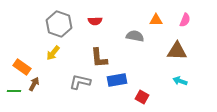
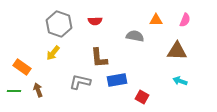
brown arrow: moved 4 px right, 6 px down; rotated 48 degrees counterclockwise
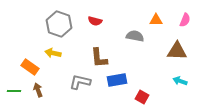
red semicircle: rotated 16 degrees clockwise
yellow arrow: rotated 63 degrees clockwise
orange rectangle: moved 8 px right
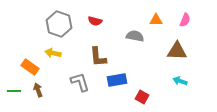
brown L-shape: moved 1 px left, 1 px up
gray L-shape: rotated 60 degrees clockwise
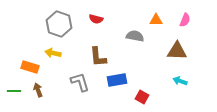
red semicircle: moved 1 px right, 2 px up
orange rectangle: rotated 18 degrees counterclockwise
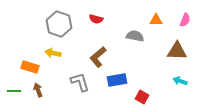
brown L-shape: rotated 55 degrees clockwise
